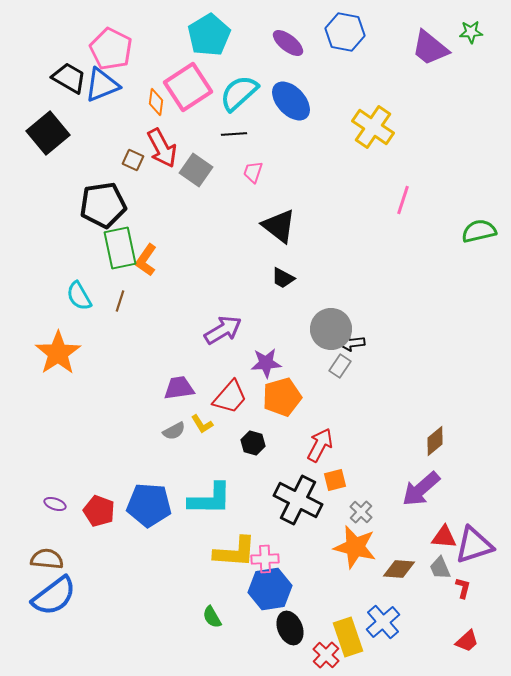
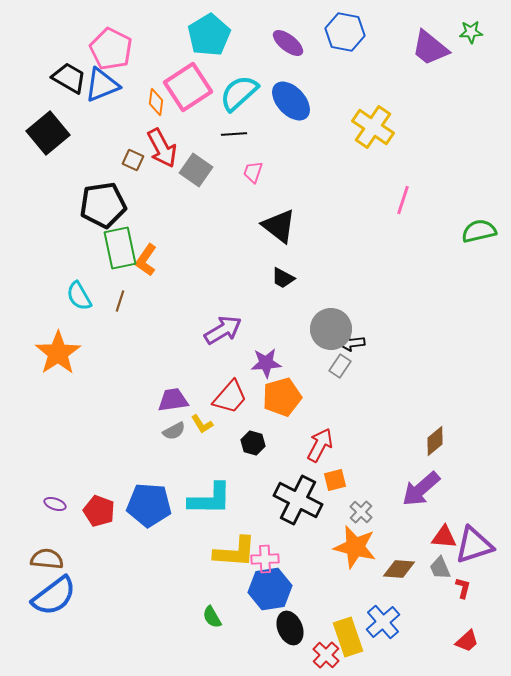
purple trapezoid at (179, 388): moved 6 px left, 12 px down
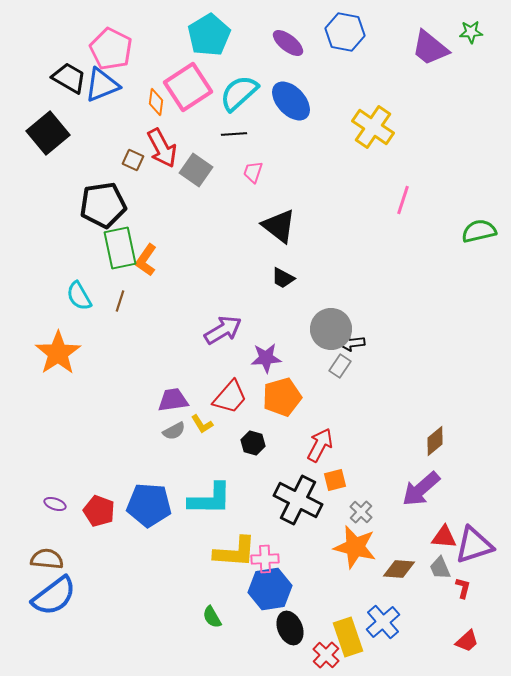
purple star at (266, 363): moved 5 px up
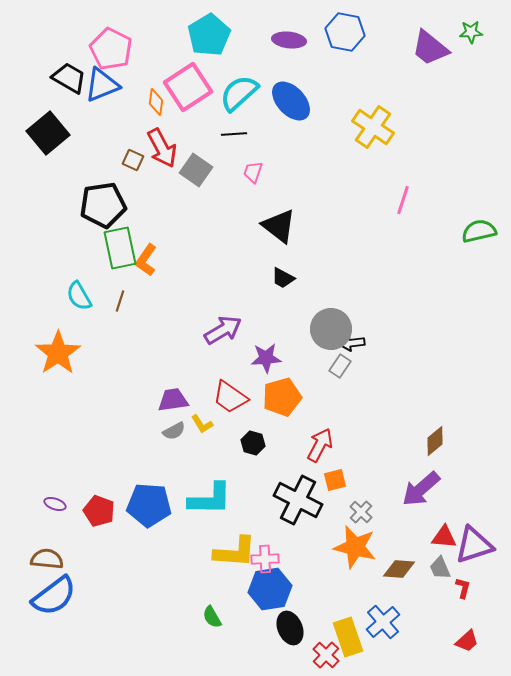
purple ellipse at (288, 43): moved 1 px right, 3 px up; rotated 32 degrees counterclockwise
red trapezoid at (230, 397): rotated 84 degrees clockwise
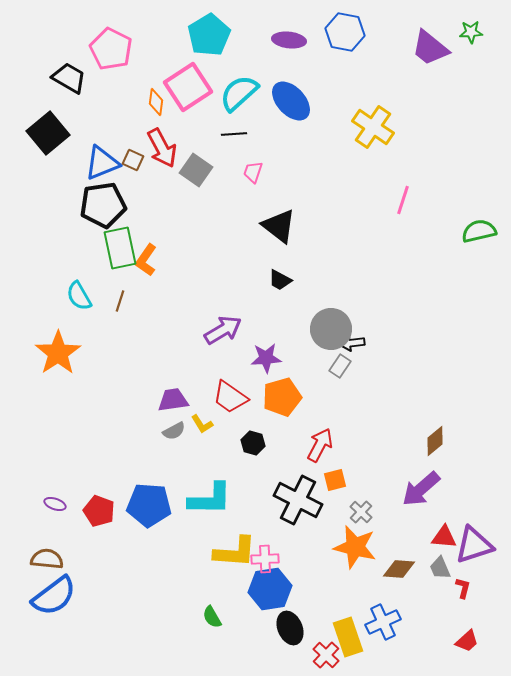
blue triangle at (102, 85): moved 78 px down
black trapezoid at (283, 278): moved 3 px left, 2 px down
blue cross at (383, 622): rotated 16 degrees clockwise
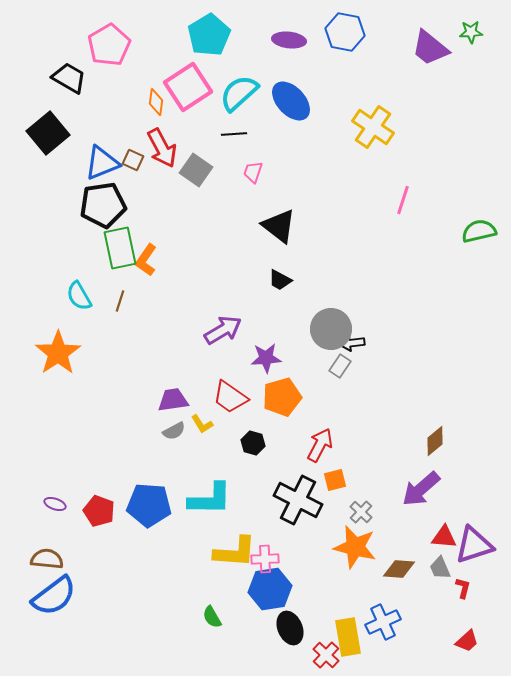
pink pentagon at (111, 49): moved 2 px left, 4 px up; rotated 15 degrees clockwise
yellow rectangle at (348, 637): rotated 9 degrees clockwise
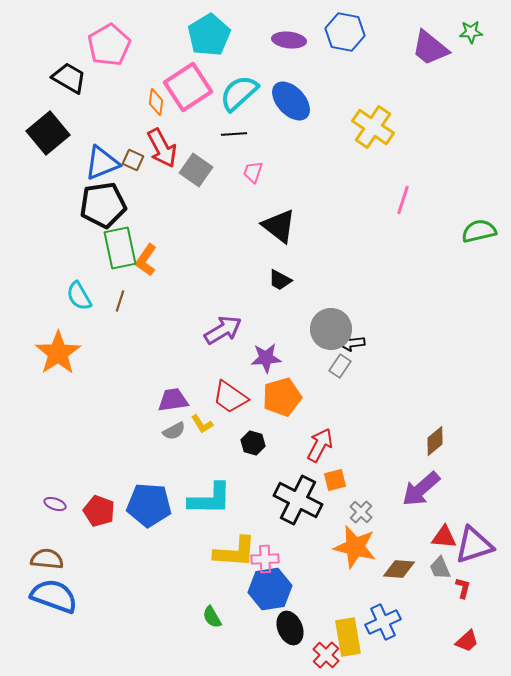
blue semicircle at (54, 596): rotated 123 degrees counterclockwise
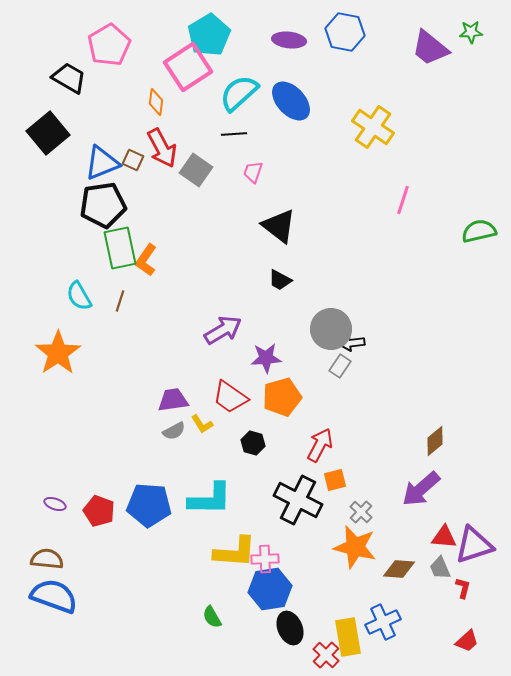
pink square at (188, 87): moved 20 px up
